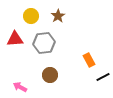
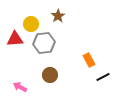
yellow circle: moved 8 px down
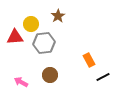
red triangle: moved 2 px up
pink arrow: moved 1 px right, 5 px up
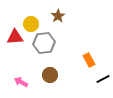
black line: moved 2 px down
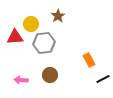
pink arrow: moved 2 px up; rotated 24 degrees counterclockwise
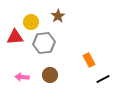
yellow circle: moved 2 px up
pink arrow: moved 1 px right, 3 px up
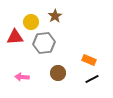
brown star: moved 3 px left
orange rectangle: rotated 40 degrees counterclockwise
brown circle: moved 8 px right, 2 px up
black line: moved 11 px left
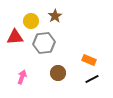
yellow circle: moved 1 px up
pink arrow: rotated 104 degrees clockwise
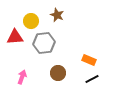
brown star: moved 2 px right, 1 px up; rotated 16 degrees counterclockwise
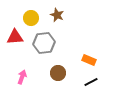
yellow circle: moved 3 px up
black line: moved 1 px left, 3 px down
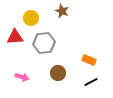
brown star: moved 5 px right, 4 px up
pink arrow: rotated 88 degrees clockwise
